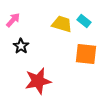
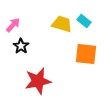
pink arrow: moved 5 px down
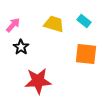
yellow trapezoid: moved 8 px left
black star: moved 1 px down
red star: rotated 8 degrees clockwise
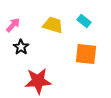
yellow trapezoid: moved 1 px left, 1 px down
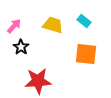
pink arrow: moved 1 px right, 1 px down
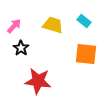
black star: moved 1 px down
red star: rotated 12 degrees clockwise
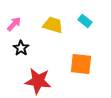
cyan rectangle: moved 1 px right
pink arrow: moved 2 px up
orange square: moved 5 px left, 10 px down
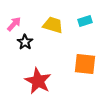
cyan rectangle: rotated 56 degrees counterclockwise
black star: moved 4 px right, 6 px up
orange square: moved 4 px right
red star: rotated 20 degrees clockwise
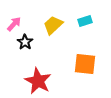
yellow trapezoid: rotated 60 degrees counterclockwise
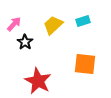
cyan rectangle: moved 2 px left
